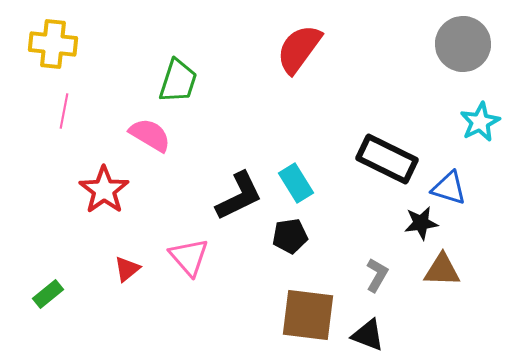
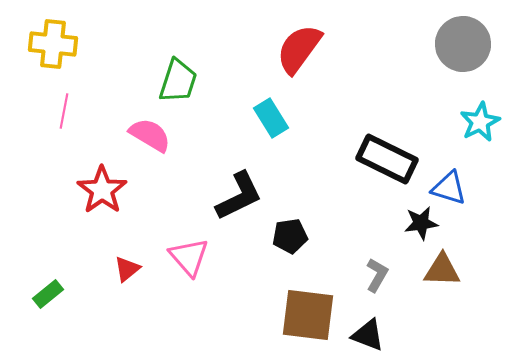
cyan rectangle: moved 25 px left, 65 px up
red star: moved 2 px left
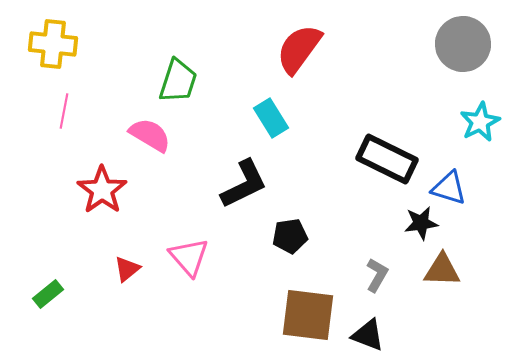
black L-shape: moved 5 px right, 12 px up
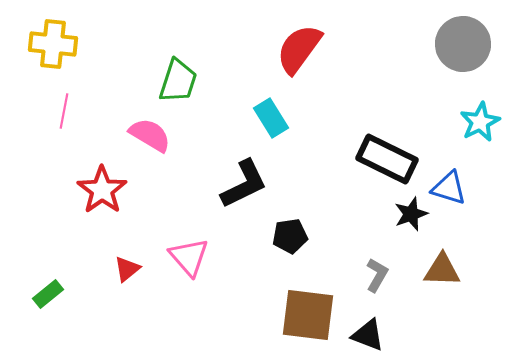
black star: moved 10 px left, 9 px up; rotated 12 degrees counterclockwise
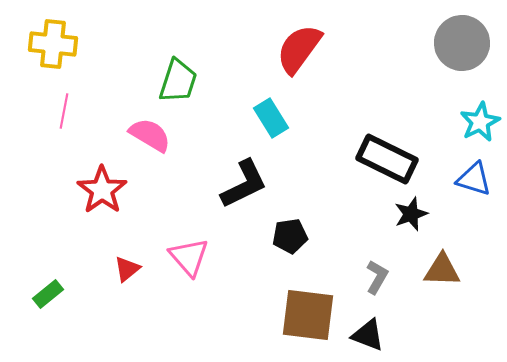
gray circle: moved 1 px left, 1 px up
blue triangle: moved 25 px right, 9 px up
gray L-shape: moved 2 px down
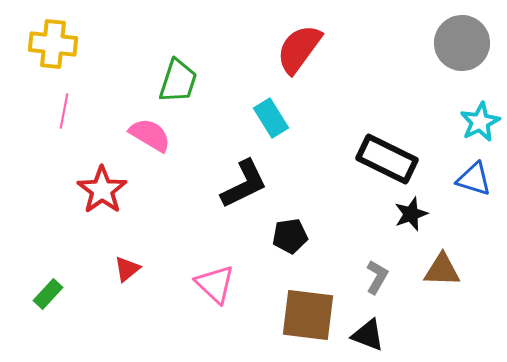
pink triangle: moved 26 px right, 27 px down; rotated 6 degrees counterclockwise
green rectangle: rotated 8 degrees counterclockwise
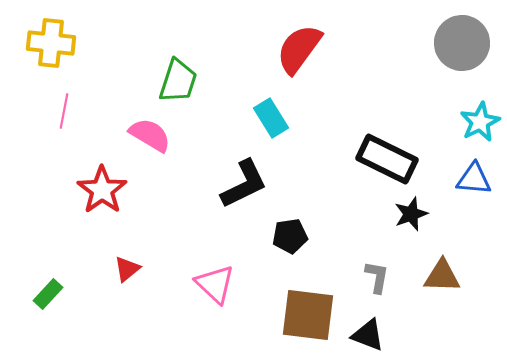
yellow cross: moved 2 px left, 1 px up
blue triangle: rotated 12 degrees counterclockwise
brown triangle: moved 6 px down
gray L-shape: rotated 20 degrees counterclockwise
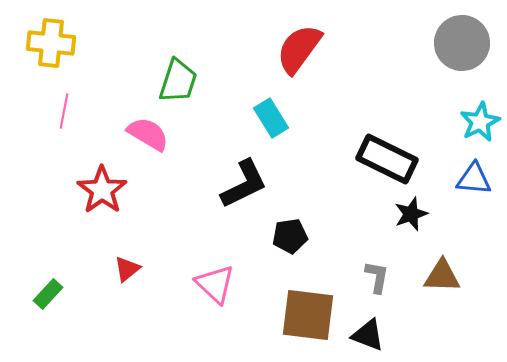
pink semicircle: moved 2 px left, 1 px up
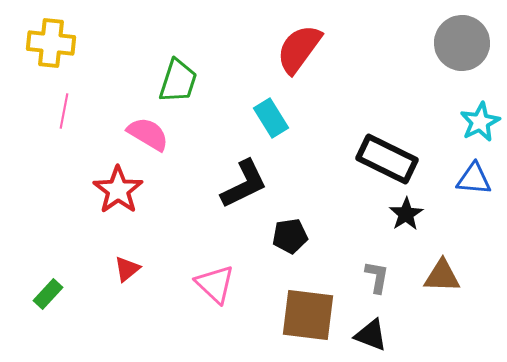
red star: moved 16 px right
black star: moved 5 px left; rotated 12 degrees counterclockwise
black triangle: moved 3 px right
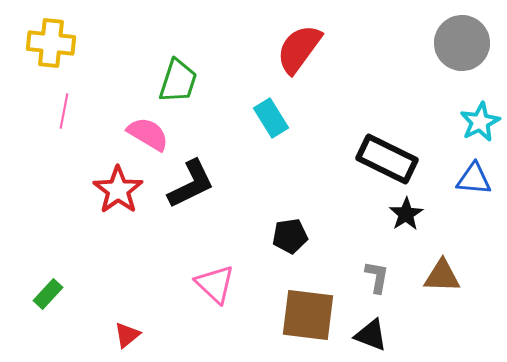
black L-shape: moved 53 px left
red triangle: moved 66 px down
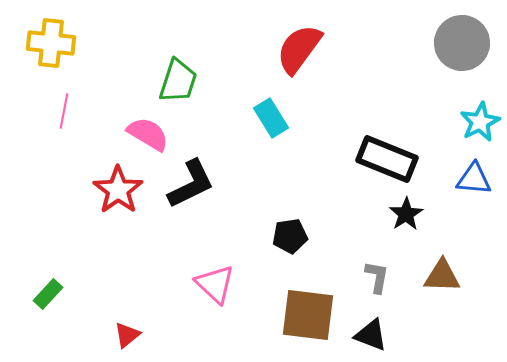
black rectangle: rotated 4 degrees counterclockwise
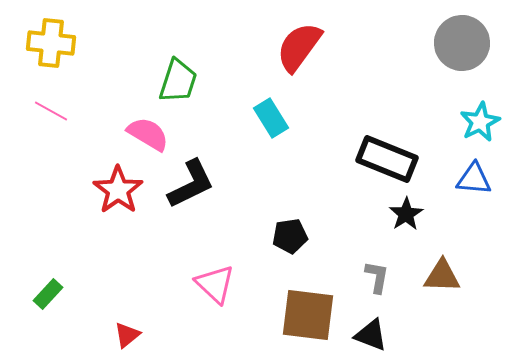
red semicircle: moved 2 px up
pink line: moved 13 px left; rotated 72 degrees counterclockwise
